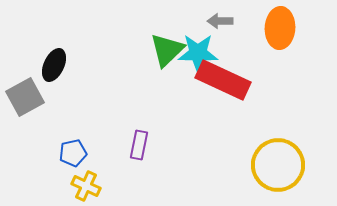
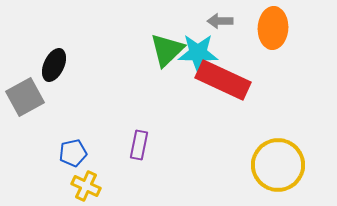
orange ellipse: moved 7 px left
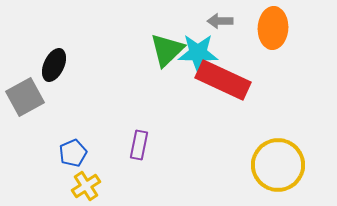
blue pentagon: rotated 12 degrees counterclockwise
yellow cross: rotated 32 degrees clockwise
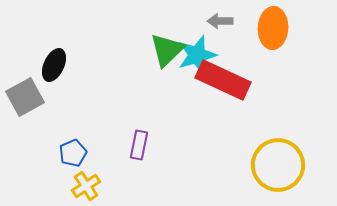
cyan star: moved 1 px left, 2 px down; rotated 18 degrees counterclockwise
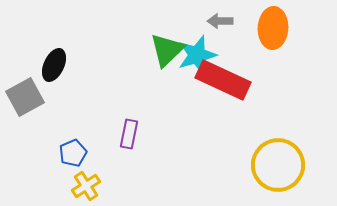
purple rectangle: moved 10 px left, 11 px up
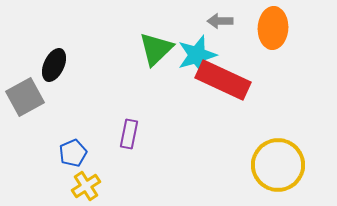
green triangle: moved 11 px left, 1 px up
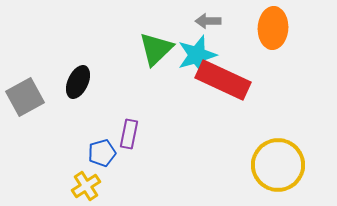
gray arrow: moved 12 px left
black ellipse: moved 24 px right, 17 px down
blue pentagon: moved 29 px right; rotated 8 degrees clockwise
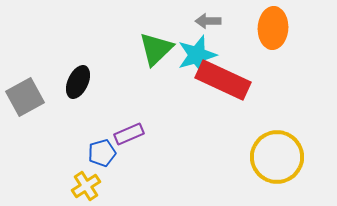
purple rectangle: rotated 56 degrees clockwise
yellow circle: moved 1 px left, 8 px up
